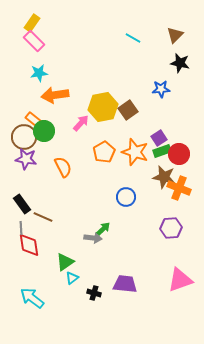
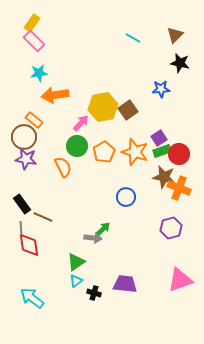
green circle: moved 33 px right, 15 px down
purple hexagon: rotated 10 degrees counterclockwise
green triangle: moved 11 px right
cyan triangle: moved 4 px right, 3 px down
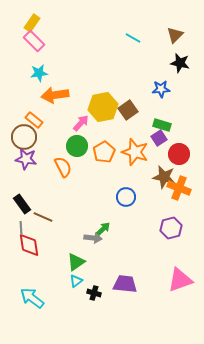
green rectangle: moved 26 px up; rotated 36 degrees clockwise
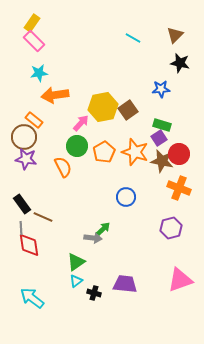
brown star: moved 2 px left, 16 px up
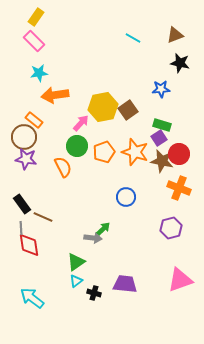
yellow rectangle: moved 4 px right, 6 px up
brown triangle: rotated 24 degrees clockwise
orange pentagon: rotated 10 degrees clockwise
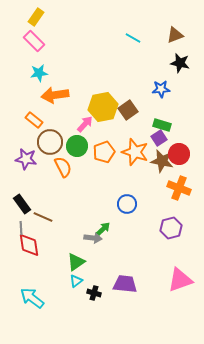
pink arrow: moved 4 px right, 1 px down
brown circle: moved 26 px right, 5 px down
blue circle: moved 1 px right, 7 px down
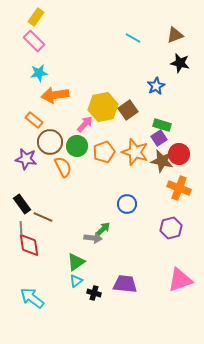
blue star: moved 5 px left, 3 px up; rotated 24 degrees counterclockwise
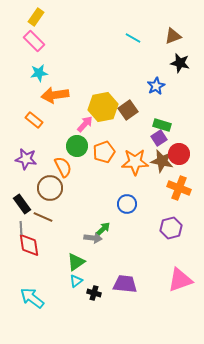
brown triangle: moved 2 px left, 1 px down
brown circle: moved 46 px down
orange star: moved 10 px down; rotated 20 degrees counterclockwise
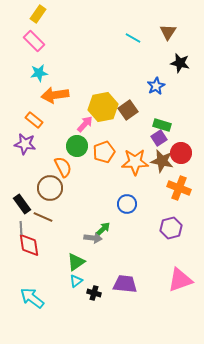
yellow rectangle: moved 2 px right, 3 px up
brown triangle: moved 5 px left, 4 px up; rotated 36 degrees counterclockwise
red circle: moved 2 px right, 1 px up
purple star: moved 1 px left, 15 px up
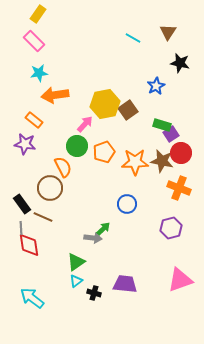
yellow hexagon: moved 2 px right, 3 px up
purple square: moved 12 px right, 4 px up
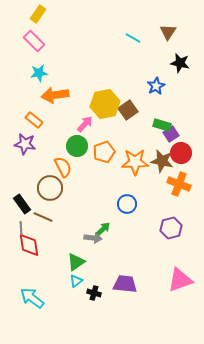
orange cross: moved 4 px up
